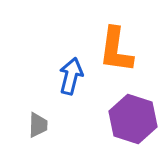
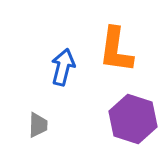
blue arrow: moved 8 px left, 9 px up
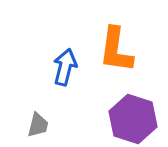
blue arrow: moved 2 px right
gray trapezoid: rotated 12 degrees clockwise
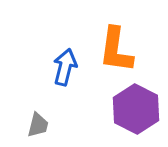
purple hexagon: moved 3 px right, 10 px up; rotated 9 degrees clockwise
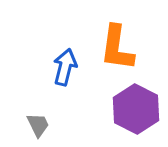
orange L-shape: moved 1 px right, 2 px up
gray trapezoid: rotated 40 degrees counterclockwise
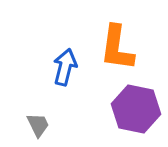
purple hexagon: rotated 15 degrees counterclockwise
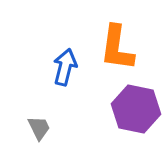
gray trapezoid: moved 1 px right, 3 px down
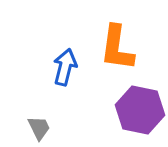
purple hexagon: moved 4 px right, 1 px down
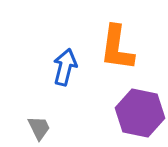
purple hexagon: moved 3 px down
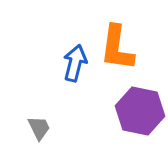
blue arrow: moved 10 px right, 4 px up
purple hexagon: moved 2 px up
